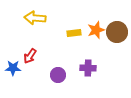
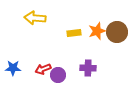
orange star: moved 1 px right, 1 px down
red arrow: moved 13 px right, 13 px down; rotated 35 degrees clockwise
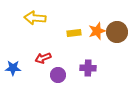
red arrow: moved 11 px up
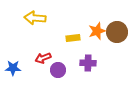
yellow rectangle: moved 1 px left, 5 px down
purple cross: moved 5 px up
purple circle: moved 5 px up
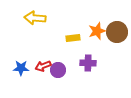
red arrow: moved 8 px down
blue star: moved 8 px right
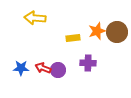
red arrow: moved 2 px down; rotated 42 degrees clockwise
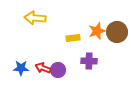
purple cross: moved 1 px right, 2 px up
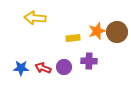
purple circle: moved 6 px right, 3 px up
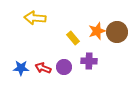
yellow rectangle: rotated 56 degrees clockwise
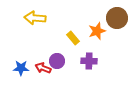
brown circle: moved 14 px up
purple circle: moved 7 px left, 6 px up
